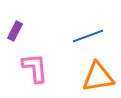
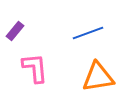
purple rectangle: rotated 12 degrees clockwise
blue line: moved 3 px up
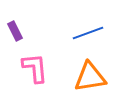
purple rectangle: rotated 66 degrees counterclockwise
orange triangle: moved 8 px left
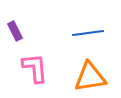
blue line: rotated 12 degrees clockwise
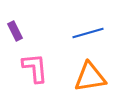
blue line: rotated 8 degrees counterclockwise
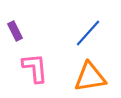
blue line: rotated 32 degrees counterclockwise
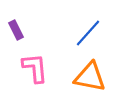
purple rectangle: moved 1 px right, 1 px up
orange triangle: rotated 20 degrees clockwise
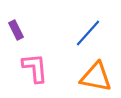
orange triangle: moved 6 px right
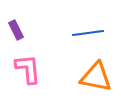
blue line: rotated 40 degrees clockwise
pink L-shape: moved 7 px left, 1 px down
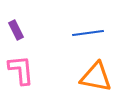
pink L-shape: moved 7 px left, 1 px down
